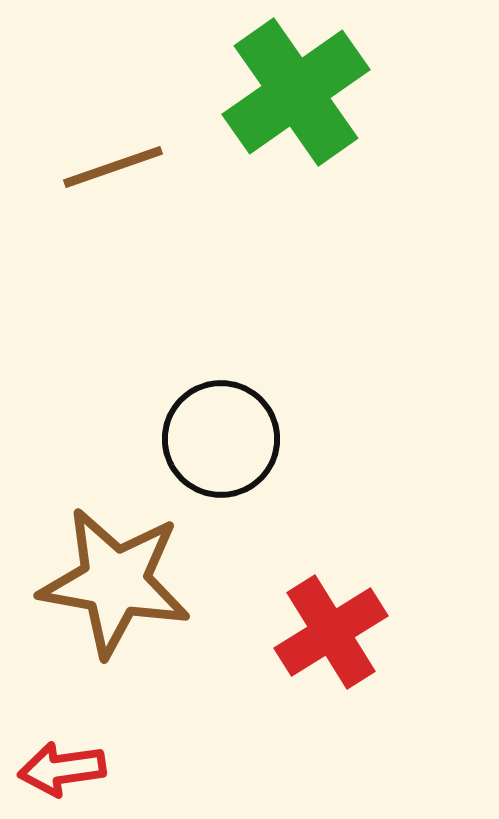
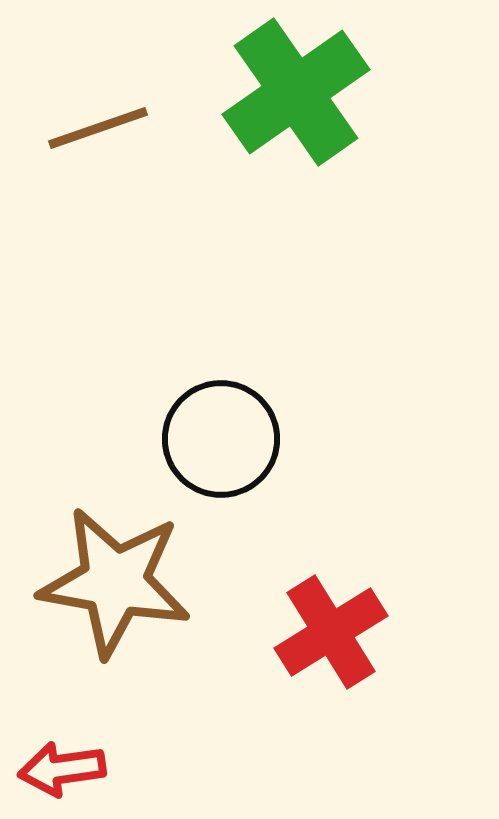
brown line: moved 15 px left, 39 px up
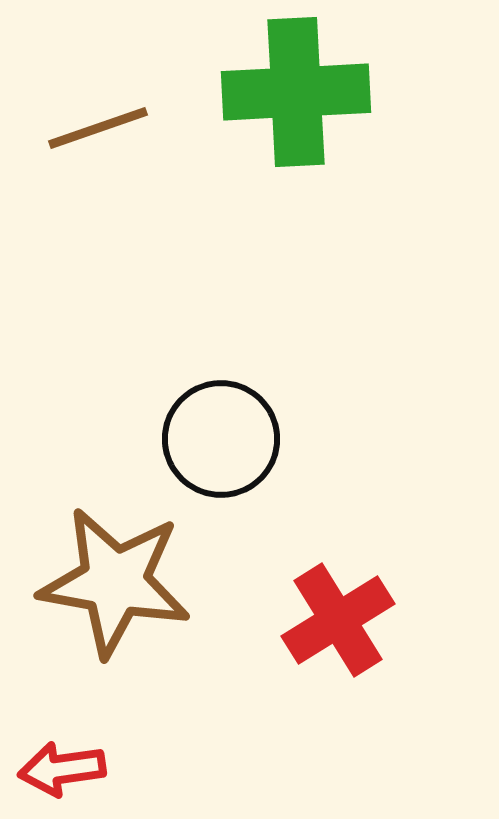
green cross: rotated 32 degrees clockwise
red cross: moved 7 px right, 12 px up
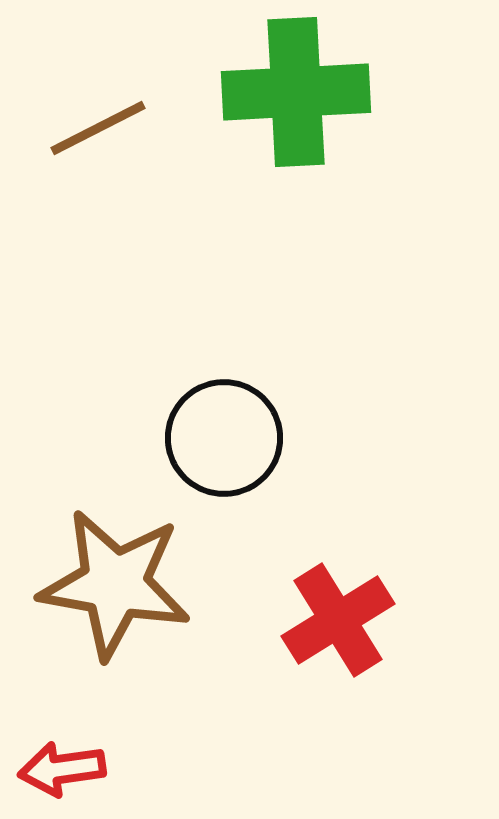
brown line: rotated 8 degrees counterclockwise
black circle: moved 3 px right, 1 px up
brown star: moved 2 px down
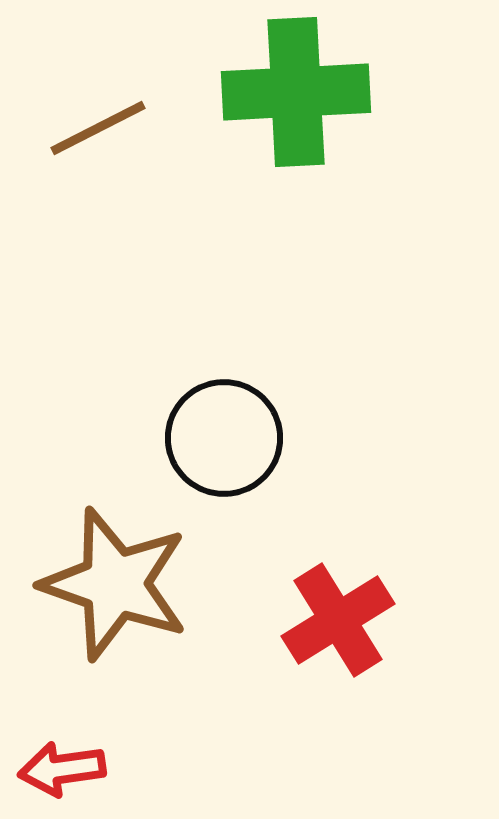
brown star: rotated 9 degrees clockwise
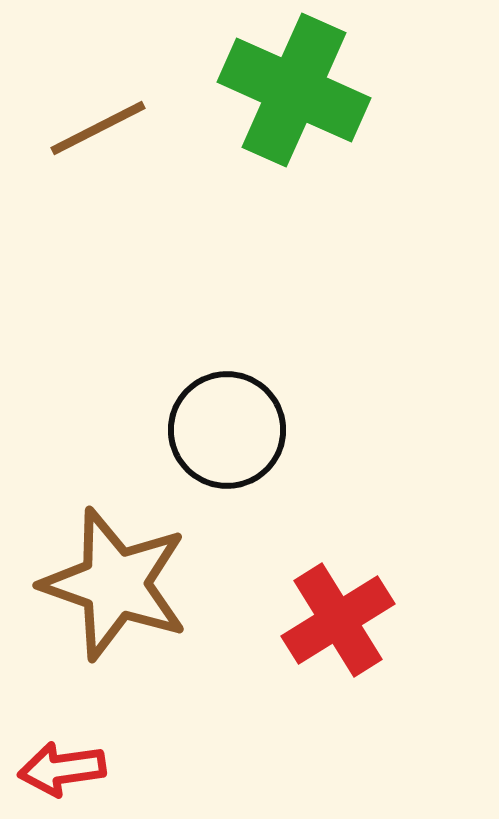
green cross: moved 2 px left, 2 px up; rotated 27 degrees clockwise
black circle: moved 3 px right, 8 px up
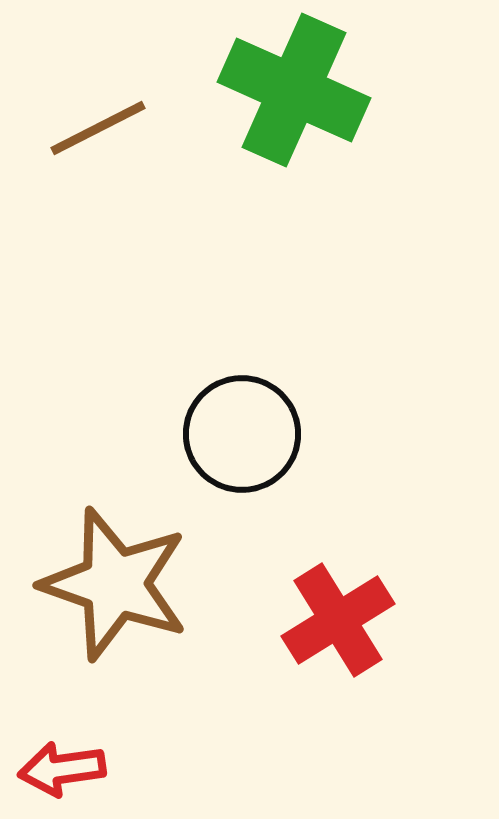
black circle: moved 15 px right, 4 px down
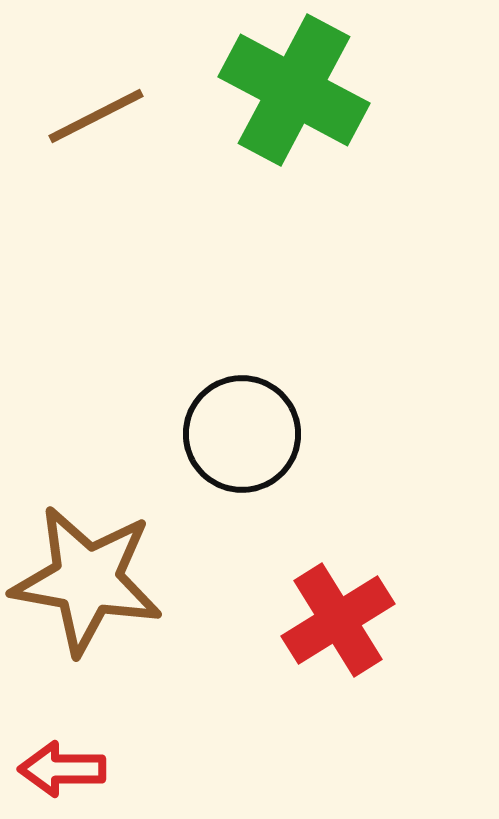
green cross: rotated 4 degrees clockwise
brown line: moved 2 px left, 12 px up
brown star: moved 28 px left, 4 px up; rotated 9 degrees counterclockwise
red arrow: rotated 8 degrees clockwise
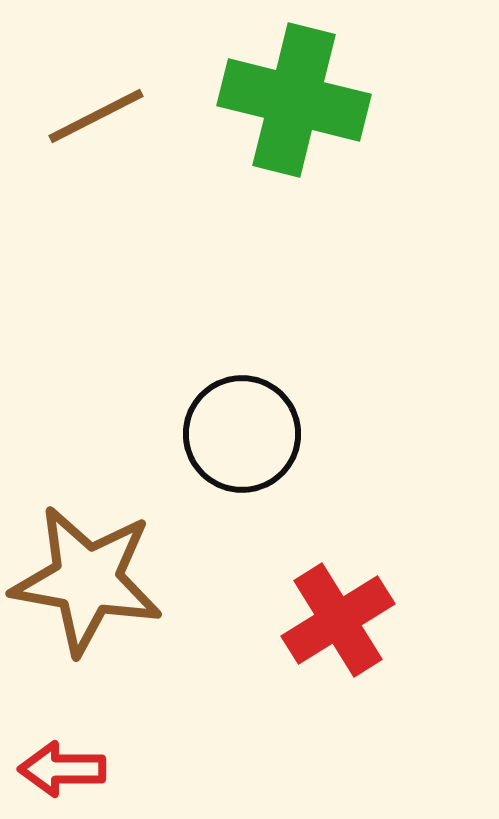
green cross: moved 10 px down; rotated 14 degrees counterclockwise
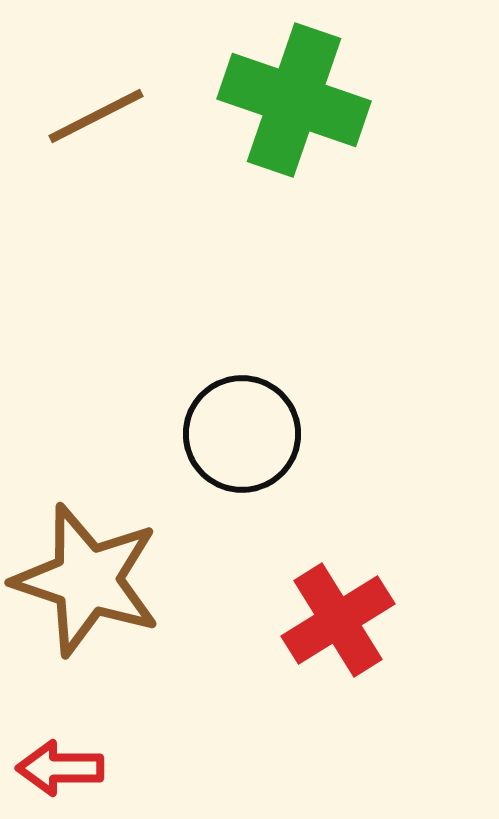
green cross: rotated 5 degrees clockwise
brown star: rotated 8 degrees clockwise
red arrow: moved 2 px left, 1 px up
